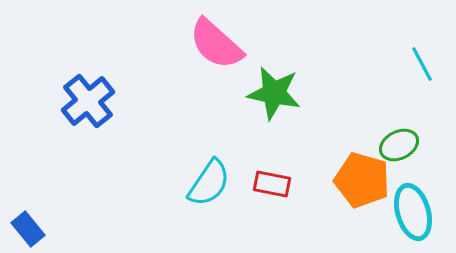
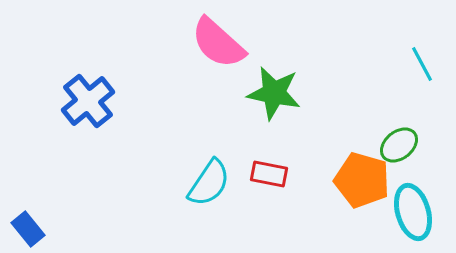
pink semicircle: moved 2 px right, 1 px up
green ellipse: rotated 12 degrees counterclockwise
red rectangle: moved 3 px left, 10 px up
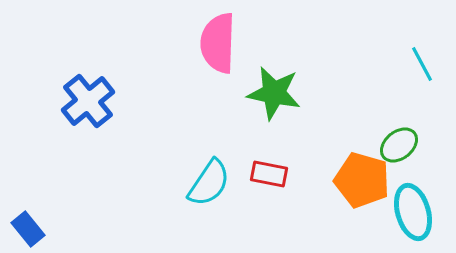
pink semicircle: rotated 50 degrees clockwise
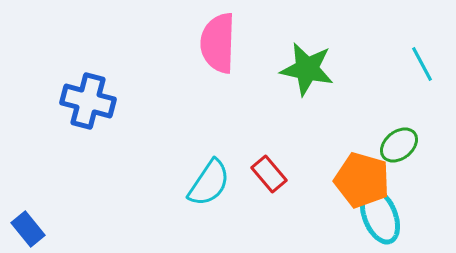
green star: moved 33 px right, 24 px up
blue cross: rotated 36 degrees counterclockwise
red rectangle: rotated 39 degrees clockwise
cyan ellipse: moved 33 px left, 4 px down; rotated 6 degrees counterclockwise
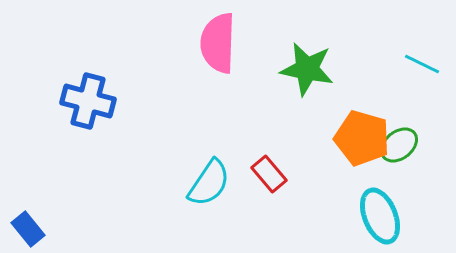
cyan line: rotated 36 degrees counterclockwise
orange pentagon: moved 42 px up
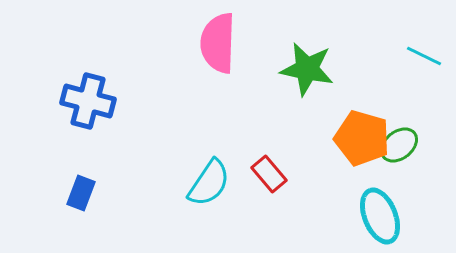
cyan line: moved 2 px right, 8 px up
blue rectangle: moved 53 px right, 36 px up; rotated 60 degrees clockwise
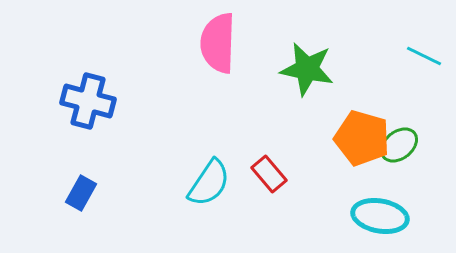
blue rectangle: rotated 8 degrees clockwise
cyan ellipse: rotated 58 degrees counterclockwise
